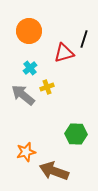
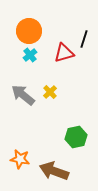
cyan cross: moved 13 px up
yellow cross: moved 3 px right, 5 px down; rotated 24 degrees counterclockwise
green hexagon: moved 3 px down; rotated 15 degrees counterclockwise
orange star: moved 6 px left, 7 px down; rotated 24 degrees clockwise
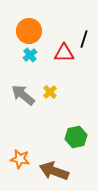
red triangle: rotated 15 degrees clockwise
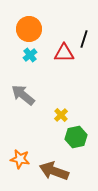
orange circle: moved 2 px up
yellow cross: moved 11 px right, 23 px down
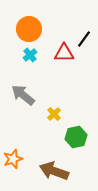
black line: rotated 18 degrees clockwise
yellow cross: moved 7 px left, 1 px up
orange star: moved 7 px left; rotated 30 degrees counterclockwise
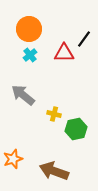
yellow cross: rotated 32 degrees counterclockwise
green hexagon: moved 8 px up
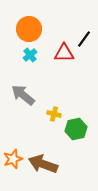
brown arrow: moved 11 px left, 7 px up
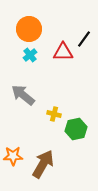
red triangle: moved 1 px left, 1 px up
orange star: moved 3 px up; rotated 18 degrees clockwise
brown arrow: rotated 100 degrees clockwise
